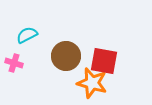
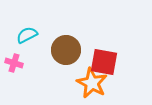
brown circle: moved 6 px up
red square: moved 1 px down
orange star: rotated 12 degrees clockwise
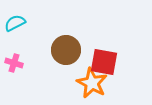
cyan semicircle: moved 12 px left, 12 px up
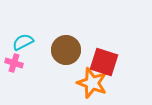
cyan semicircle: moved 8 px right, 19 px down
red square: rotated 8 degrees clockwise
orange star: rotated 8 degrees counterclockwise
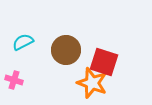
pink cross: moved 17 px down
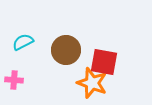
red square: rotated 8 degrees counterclockwise
pink cross: rotated 12 degrees counterclockwise
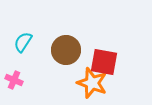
cyan semicircle: rotated 30 degrees counterclockwise
pink cross: rotated 18 degrees clockwise
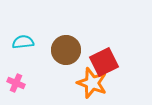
cyan semicircle: rotated 50 degrees clockwise
red square: rotated 36 degrees counterclockwise
pink cross: moved 2 px right, 3 px down
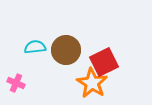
cyan semicircle: moved 12 px right, 5 px down
orange star: rotated 12 degrees clockwise
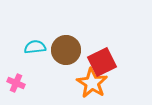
red square: moved 2 px left
